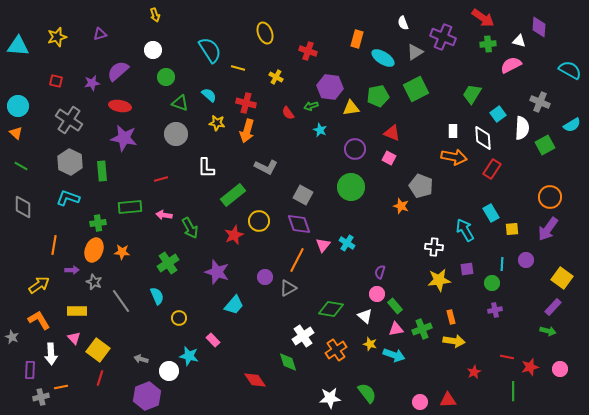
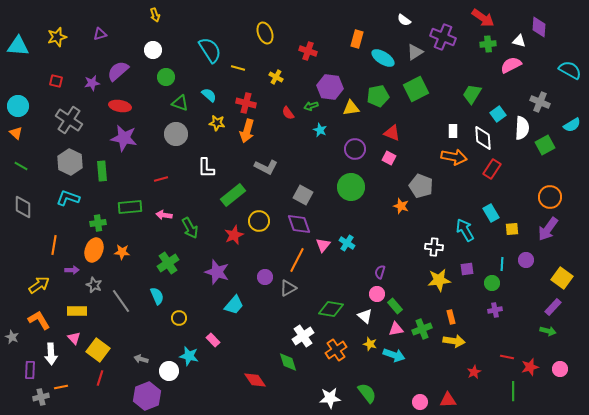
white semicircle at (403, 23): moved 1 px right, 3 px up; rotated 32 degrees counterclockwise
gray star at (94, 282): moved 3 px down
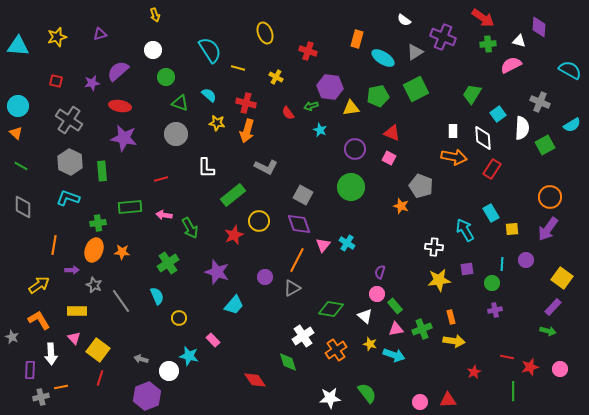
gray triangle at (288, 288): moved 4 px right
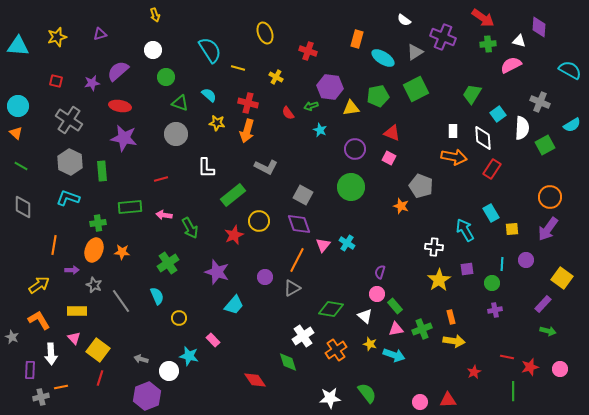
red cross at (246, 103): moved 2 px right
yellow star at (439, 280): rotated 25 degrees counterclockwise
purple rectangle at (553, 307): moved 10 px left, 3 px up
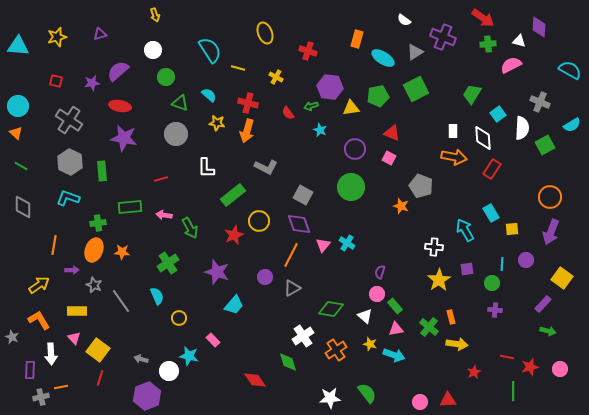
purple arrow at (548, 229): moved 3 px right, 3 px down; rotated 15 degrees counterclockwise
orange line at (297, 260): moved 6 px left, 5 px up
purple cross at (495, 310): rotated 16 degrees clockwise
green cross at (422, 329): moved 7 px right, 2 px up; rotated 30 degrees counterclockwise
yellow arrow at (454, 341): moved 3 px right, 3 px down
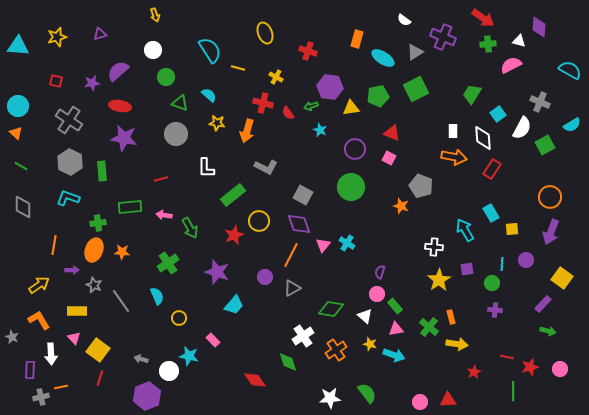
red cross at (248, 103): moved 15 px right
white semicircle at (522, 128): rotated 25 degrees clockwise
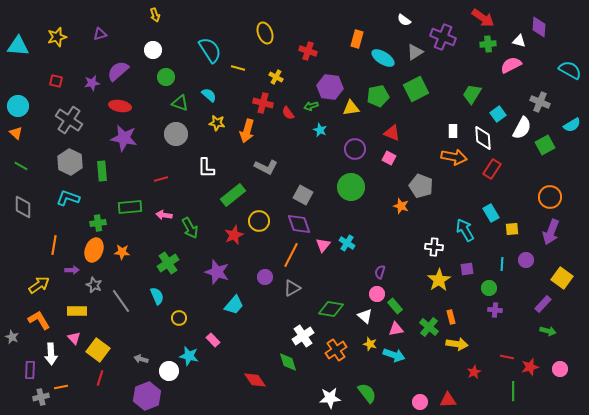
green circle at (492, 283): moved 3 px left, 5 px down
